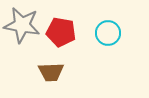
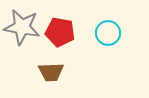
gray star: moved 2 px down
red pentagon: moved 1 px left
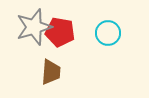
gray star: moved 12 px right; rotated 27 degrees counterclockwise
brown trapezoid: rotated 84 degrees counterclockwise
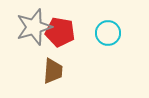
brown trapezoid: moved 2 px right, 1 px up
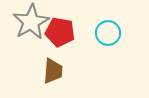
gray star: moved 3 px left, 5 px up; rotated 12 degrees counterclockwise
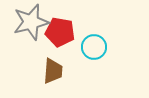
gray star: rotated 15 degrees clockwise
cyan circle: moved 14 px left, 14 px down
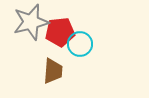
red pentagon: rotated 16 degrees counterclockwise
cyan circle: moved 14 px left, 3 px up
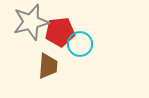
brown trapezoid: moved 5 px left, 5 px up
